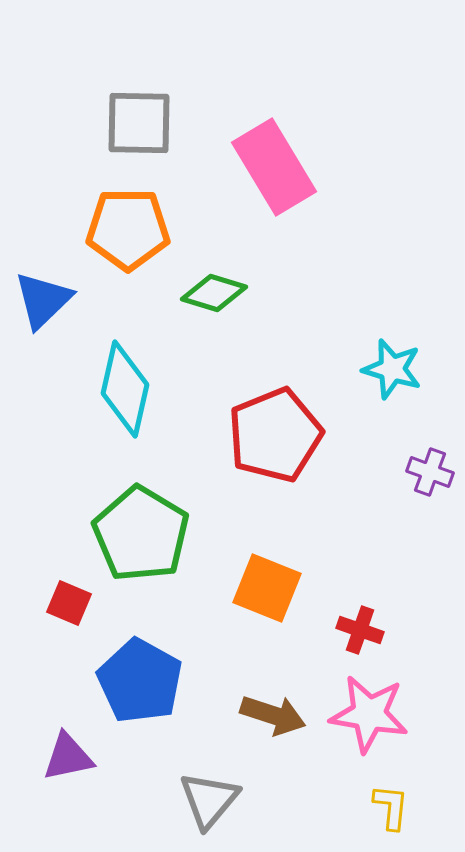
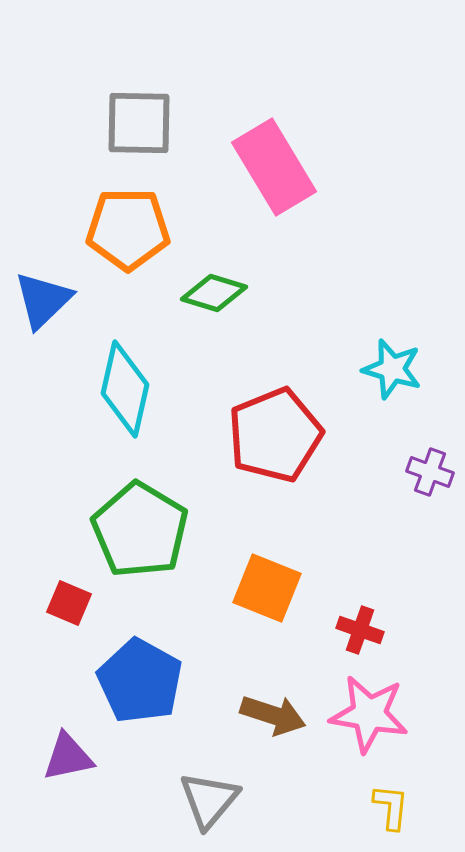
green pentagon: moved 1 px left, 4 px up
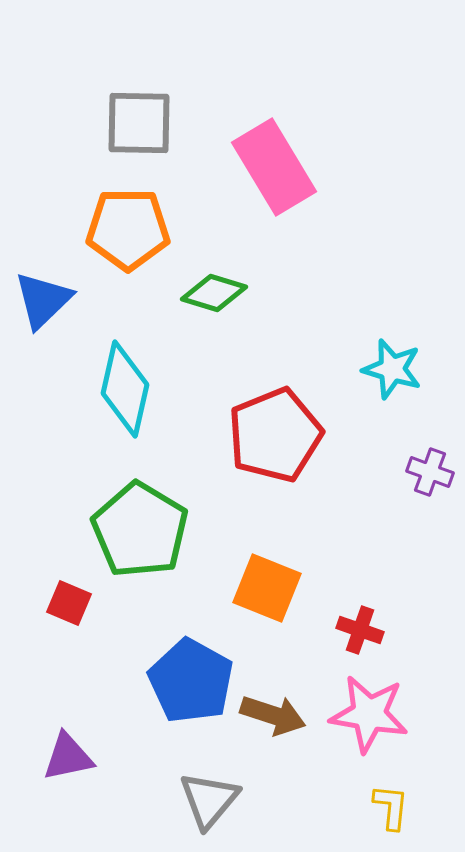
blue pentagon: moved 51 px right
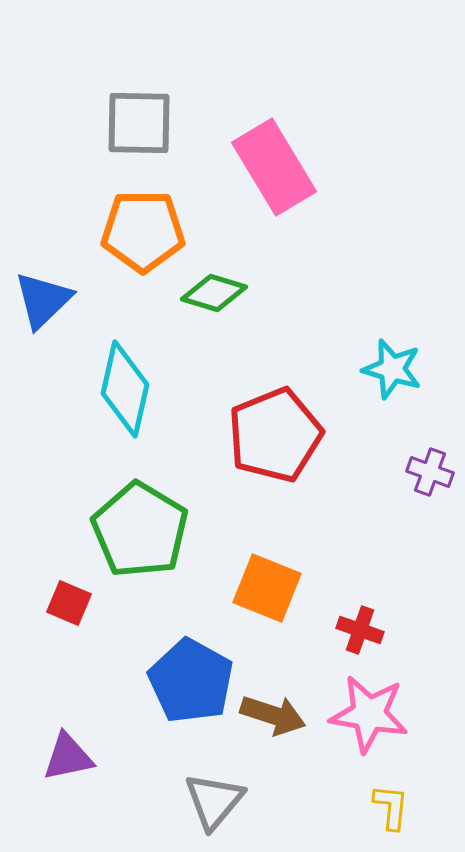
orange pentagon: moved 15 px right, 2 px down
gray triangle: moved 5 px right, 1 px down
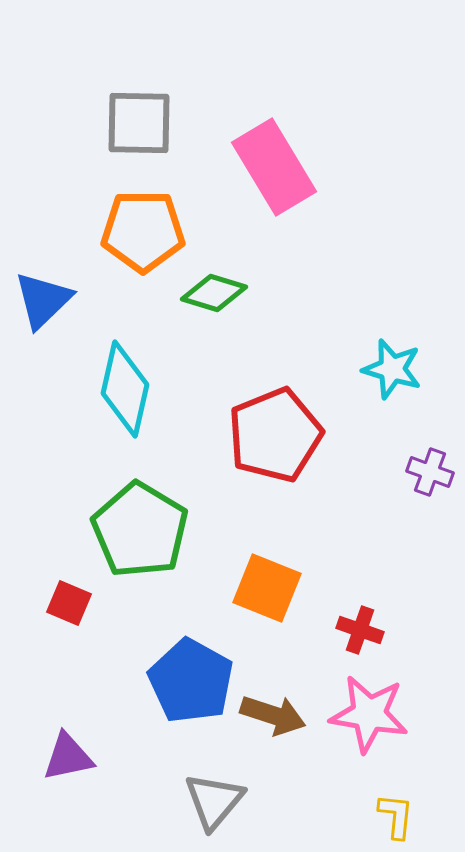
yellow L-shape: moved 5 px right, 9 px down
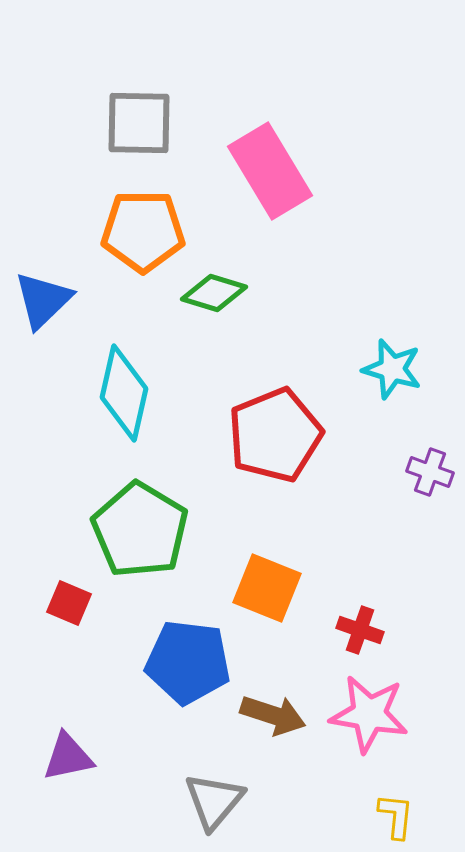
pink rectangle: moved 4 px left, 4 px down
cyan diamond: moved 1 px left, 4 px down
blue pentagon: moved 3 px left, 19 px up; rotated 22 degrees counterclockwise
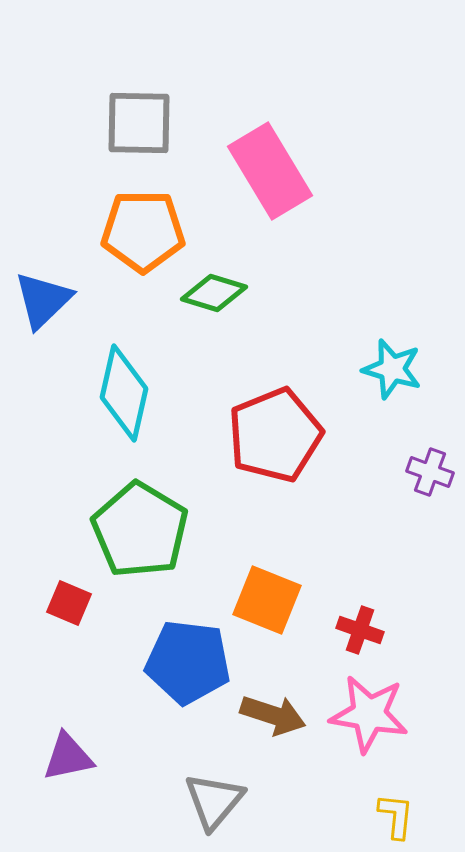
orange square: moved 12 px down
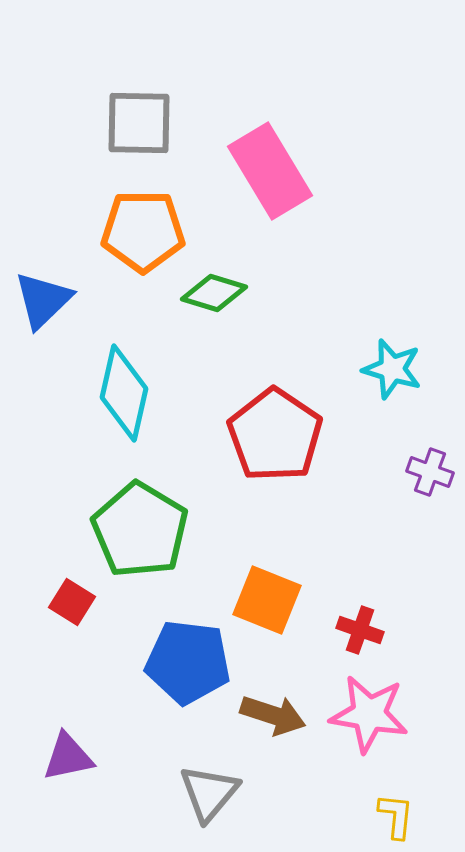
red pentagon: rotated 16 degrees counterclockwise
red square: moved 3 px right, 1 px up; rotated 9 degrees clockwise
gray triangle: moved 5 px left, 8 px up
